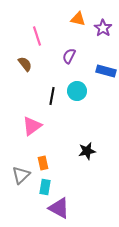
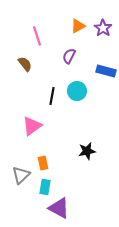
orange triangle: moved 7 px down; rotated 42 degrees counterclockwise
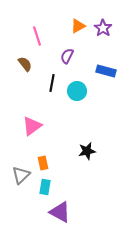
purple semicircle: moved 2 px left
black line: moved 13 px up
purple triangle: moved 1 px right, 4 px down
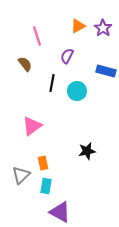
cyan rectangle: moved 1 px right, 1 px up
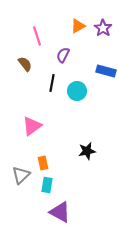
purple semicircle: moved 4 px left, 1 px up
cyan rectangle: moved 1 px right, 1 px up
